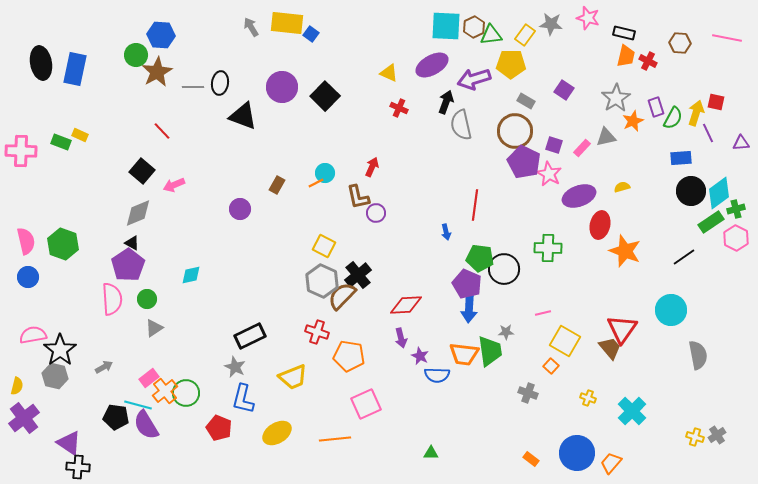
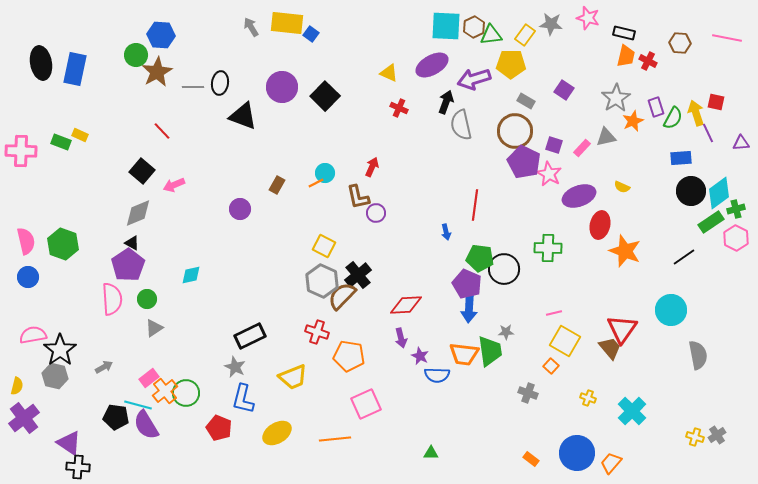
yellow arrow at (696, 113): rotated 35 degrees counterclockwise
yellow semicircle at (622, 187): rotated 140 degrees counterclockwise
pink line at (543, 313): moved 11 px right
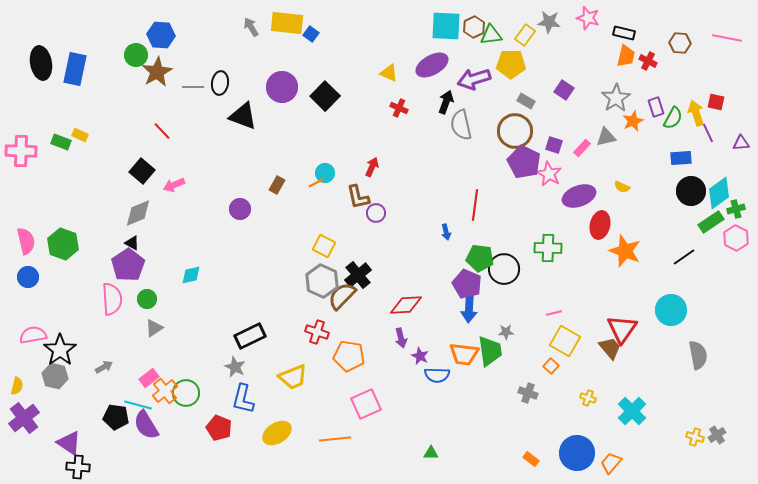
gray star at (551, 24): moved 2 px left, 2 px up
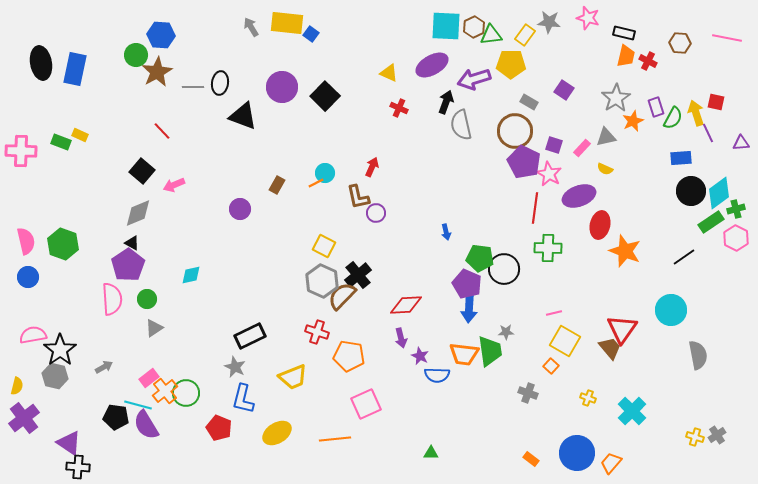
gray rectangle at (526, 101): moved 3 px right, 1 px down
yellow semicircle at (622, 187): moved 17 px left, 18 px up
red line at (475, 205): moved 60 px right, 3 px down
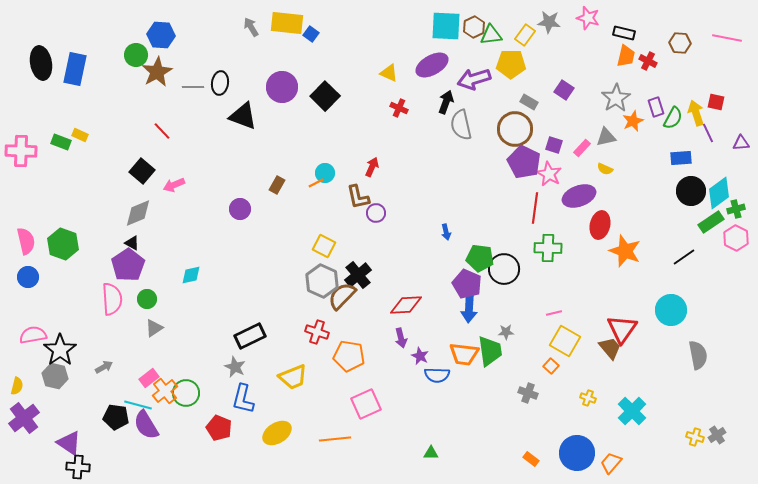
brown circle at (515, 131): moved 2 px up
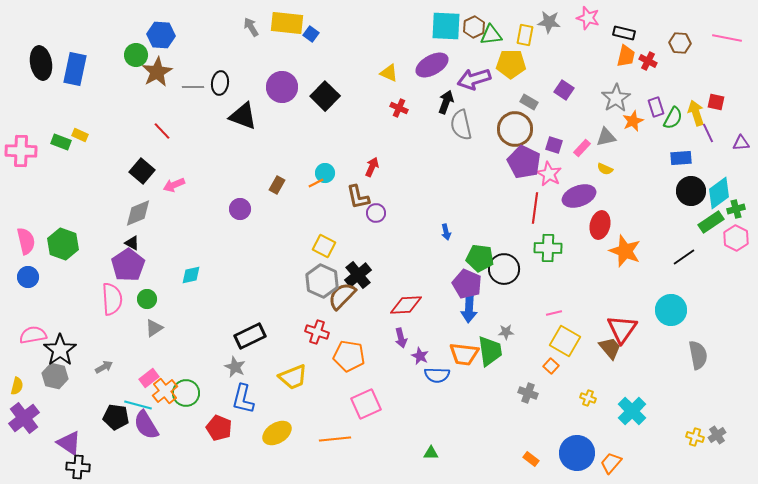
yellow rectangle at (525, 35): rotated 25 degrees counterclockwise
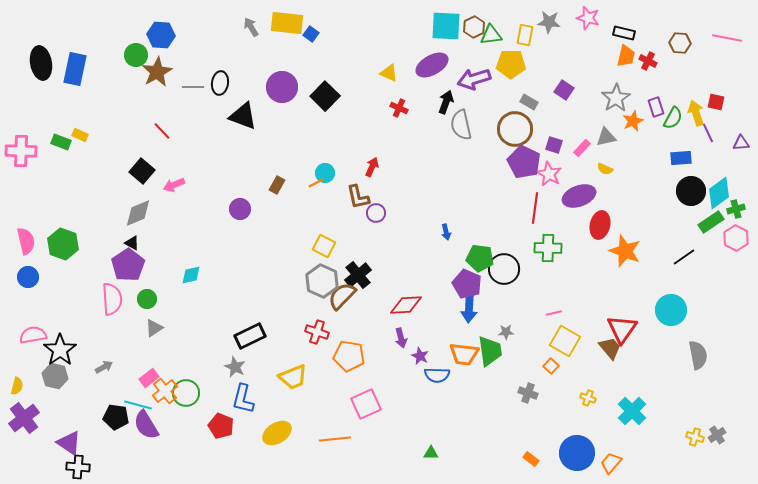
red pentagon at (219, 428): moved 2 px right, 2 px up
